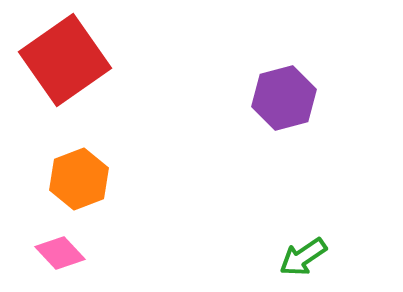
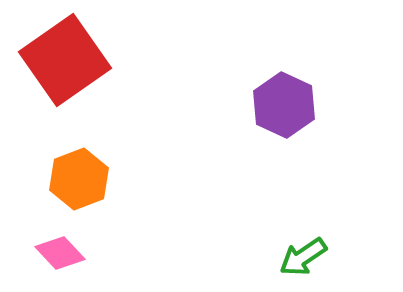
purple hexagon: moved 7 px down; rotated 20 degrees counterclockwise
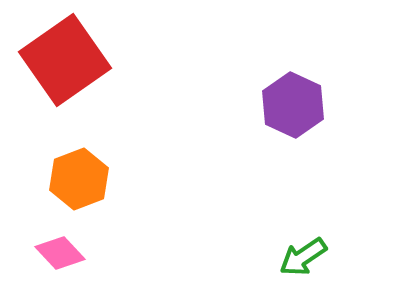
purple hexagon: moved 9 px right
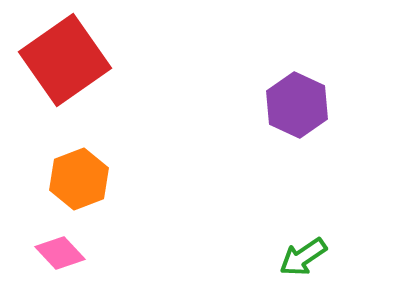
purple hexagon: moved 4 px right
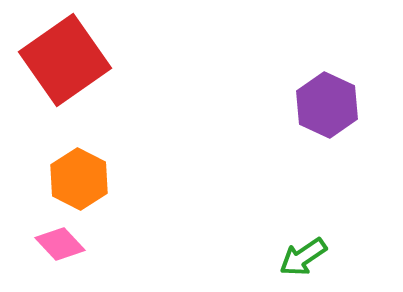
purple hexagon: moved 30 px right
orange hexagon: rotated 12 degrees counterclockwise
pink diamond: moved 9 px up
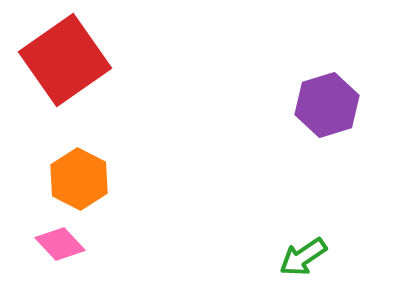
purple hexagon: rotated 18 degrees clockwise
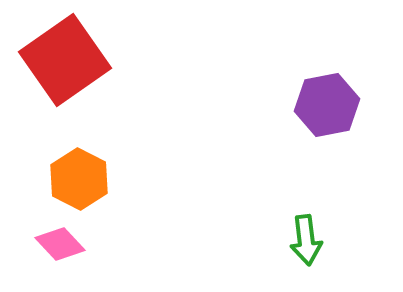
purple hexagon: rotated 6 degrees clockwise
green arrow: moved 3 px right, 17 px up; rotated 63 degrees counterclockwise
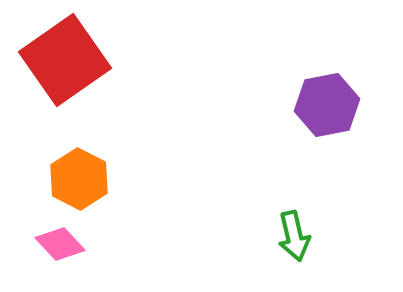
green arrow: moved 12 px left, 4 px up; rotated 6 degrees counterclockwise
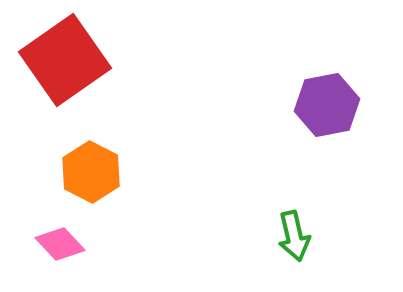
orange hexagon: moved 12 px right, 7 px up
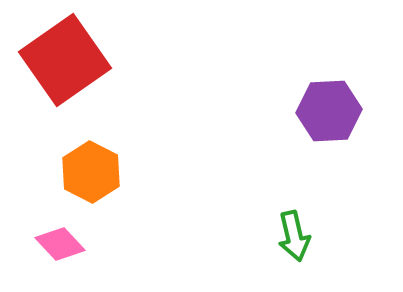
purple hexagon: moved 2 px right, 6 px down; rotated 8 degrees clockwise
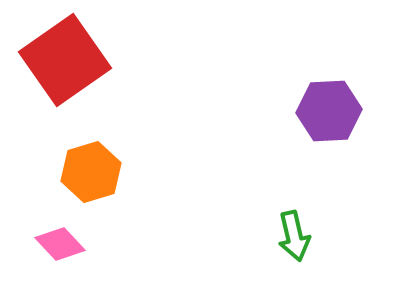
orange hexagon: rotated 16 degrees clockwise
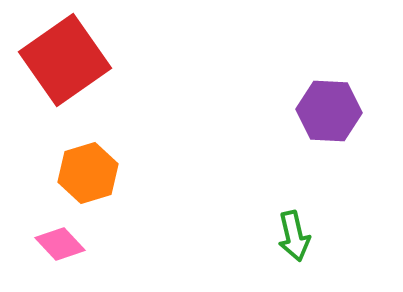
purple hexagon: rotated 6 degrees clockwise
orange hexagon: moved 3 px left, 1 px down
